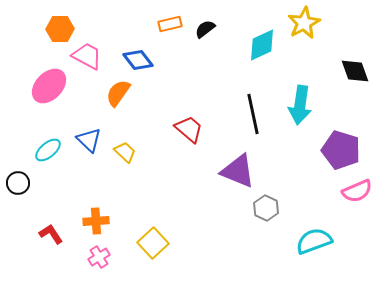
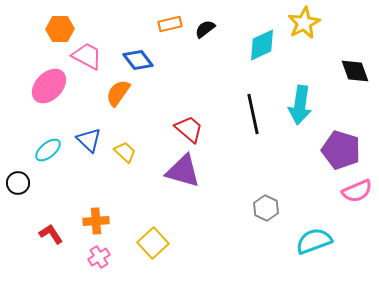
purple triangle: moved 55 px left; rotated 6 degrees counterclockwise
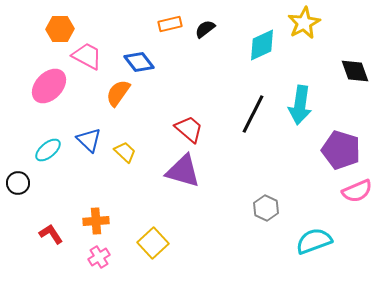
blue diamond: moved 1 px right, 2 px down
black line: rotated 39 degrees clockwise
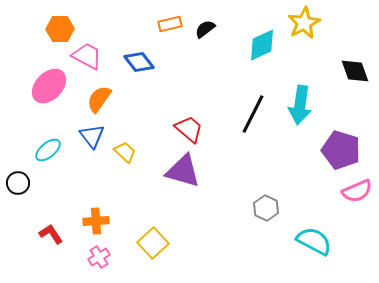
orange semicircle: moved 19 px left, 6 px down
blue triangle: moved 3 px right, 4 px up; rotated 8 degrees clockwise
cyan semicircle: rotated 48 degrees clockwise
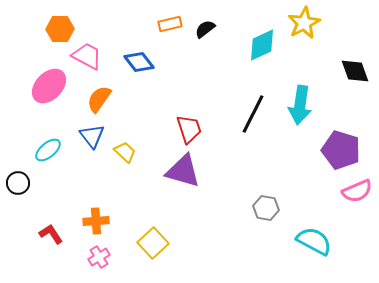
red trapezoid: rotated 32 degrees clockwise
gray hexagon: rotated 15 degrees counterclockwise
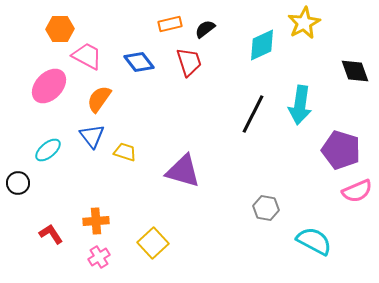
red trapezoid: moved 67 px up
yellow trapezoid: rotated 25 degrees counterclockwise
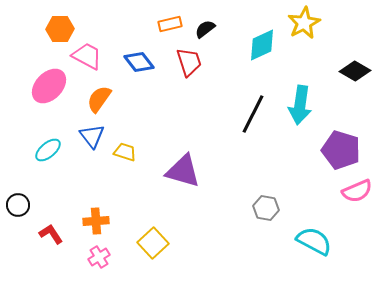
black diamond: rotated 40 degrees counterclockwise
black circle: moved 22 px down
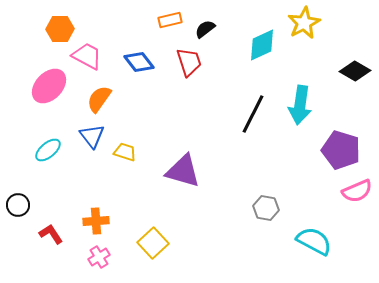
orange rectangle: moved 4 px up
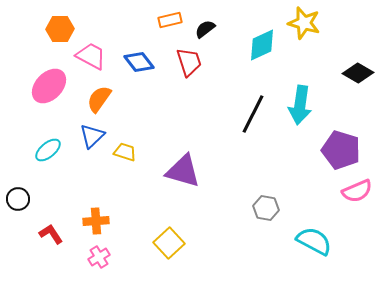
yellow star: rotated 28 degrees counterclockwise
pink trapezoid: moved 4 px right
black diamond: moved 3 px right, 2 px down
blue triangle: rotated 24 degrees clockwise
black circle: moved 6 px up
yellow square: moved 16 px right
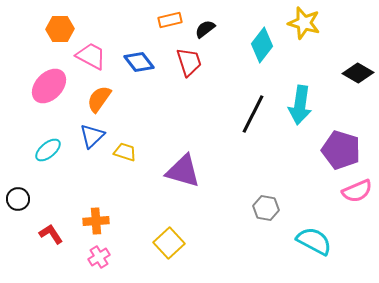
cyan diamond: rotated 28 degrees counterclockwise
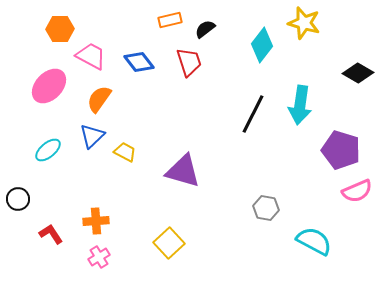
yellow trapezoid: rotated 10 degrees clockwise
